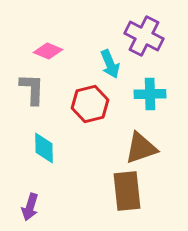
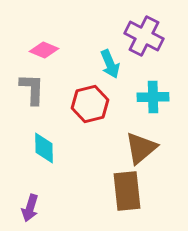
pink diamond: moved 4 px left, 1 px up
cyan cross: moved 3 px right, 3 px down
brown triangle: rotated 21 degrees counterclockwise
purple arrow: moved 1 px down
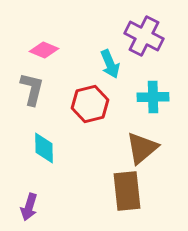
gray L-shape: rotated 12 degrees clockwise
brown triangle: moved 1 px right
purple arrow: moved 1 px left, 1 px up
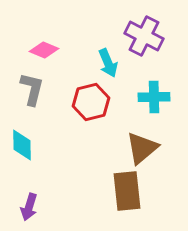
cyan arrow: moved 2 px left, 1 px up
cyan cross: moved 1 px right
red hexagon: moved 1 px right, 2 px up
cyan diamond: moved 22 px left, 3 px up
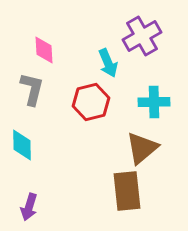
purple cross: moved 2 px left; rotated 33 degrees clockwise
pink diamond: rotated 64 degrees clockwise
cyan cross: moved 5 px down
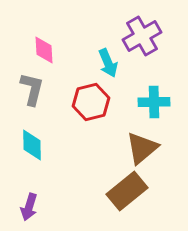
cyan diamond: moved 10 px right
brown rectangle: rotated 57 degrees clockwise
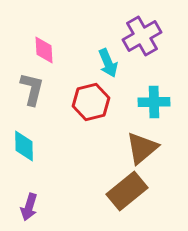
cyan diamond: moved 8 px left, 1 px down
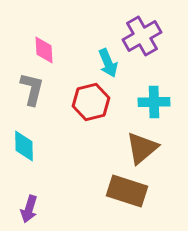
brown rectangle: rotated 57 degrees clockwise
purple arrow: moved 2 px down
